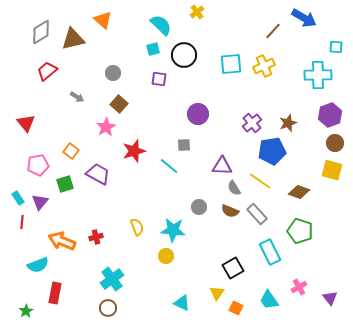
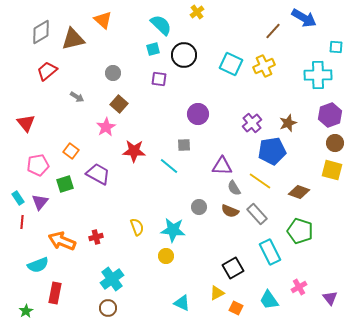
cyan square at (231, 64): rotated 30 degrees clockwise
red star at (134, 151): rotated 20 degrees clockwise
yellow triangle at (217, 293): rotated 28 degrees clockwise
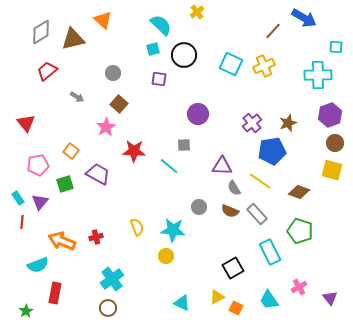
yellow triangle at (217, 293): moved 4 px down
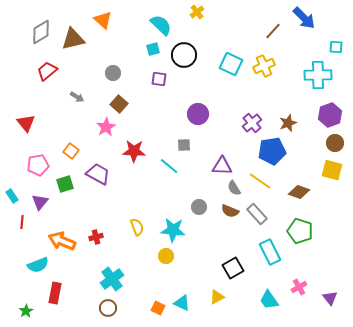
blue arrow at (304, 18): rotated 15 degrees clockwise
cyan rectangle at (18, 198): moved 6 px left, 2 px up
orange square at (236, 308): moved 78 px left
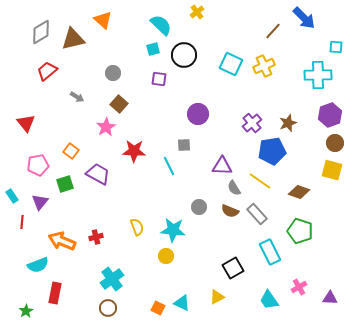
cyan line at (169, 166): rotated 24 degrees clockwise
purple triangle at (330, 298): rotated 49 degrees counterclockwise
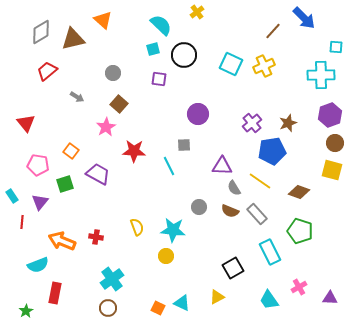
cyan cross at (318, 75): moved 3 px right
pink pentagon at (38, 165): rotated 20 degrees clockwise
red cross at (96, 237): rotated 24 degrees clockwise
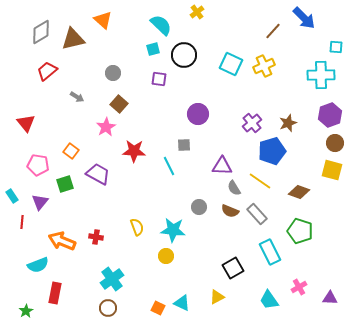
blue pentagon at (272, 151): rotated 8 degrees counterclockwise
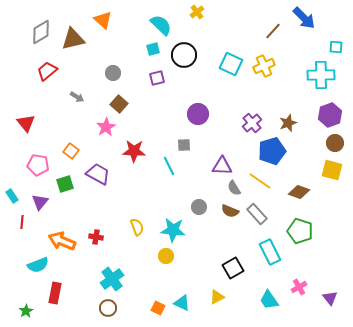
purple square at (159, 79): moved 2 px left, 1 px up; rotated 21 degrees counterclockwise
purple triangle at (330, 298): rotated 49 degrees clockwise
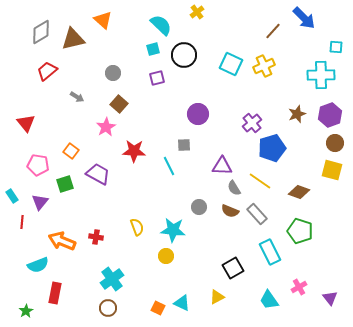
brown star at (288, 123): moved 9 px right, 9 px up
blue pentagon at (272, 151): moved 3 px up
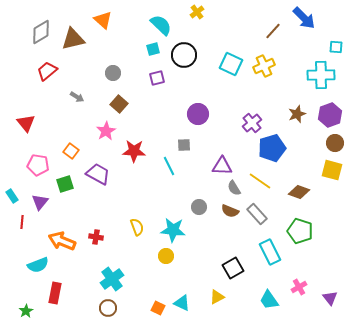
pink star at (106, 127): moved 4 px down
